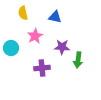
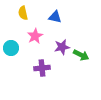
purple star: rotated 14 degrees counterclockwise
green arrow: moved 3 px right, 5 px up; rotated 70 degrees counterclockwise
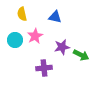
yellow semicircle: moved 1 px left, 1 px down
cyan circle: moved 4 px right, 8 px up
purple cross: moved 2 px right
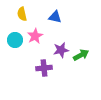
purple star: moved 1 px left, 3 px down
green arrow: rotated 56 degrees counterclockwise
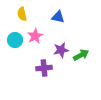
blue triangle: moved 3 px right
